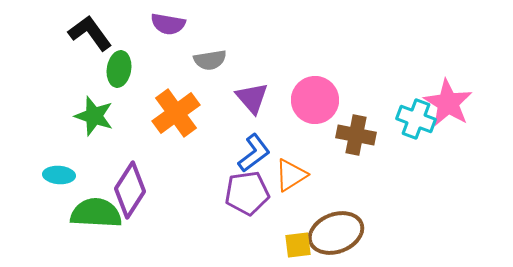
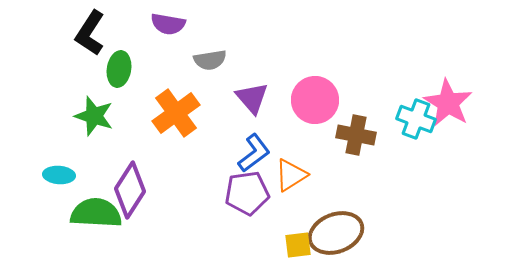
black L-shape: rotated 111 degrees counterclockwise
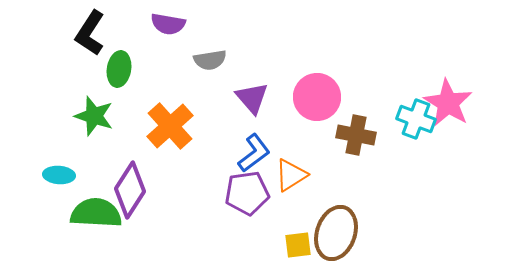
pink circle: moved 2 px right, 3 px up
orange cross: moved 6 px left, 13 px down; rotated 6 degrees counterclockwise
brown ellipse: rotated 50 degrees counterclockwise
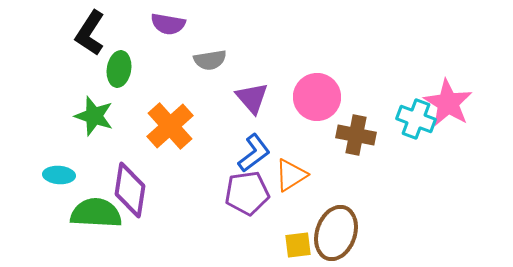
purple diamond: rotated 24 degrees counterclockwise
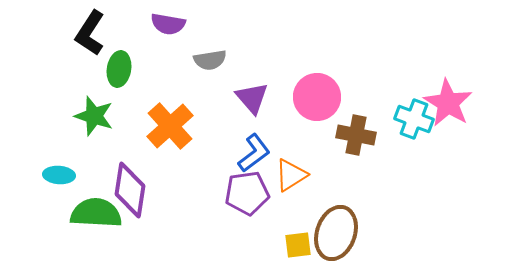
cyan cross: moved 2 px left
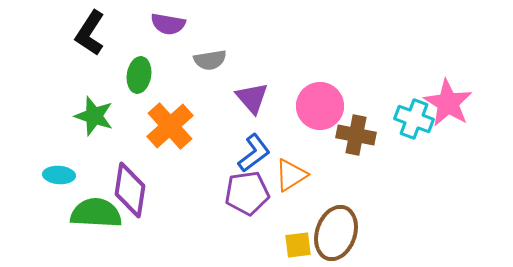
green ellipse: moved 20 px right, 6 px down
pink circle: moved 3 px right, 9 px down
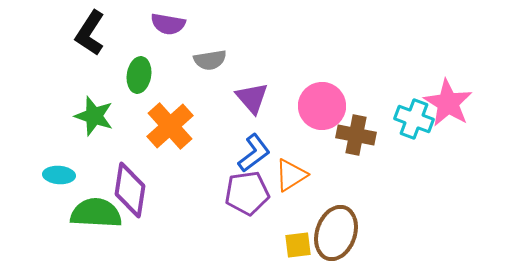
pink circle: moved 2 px right
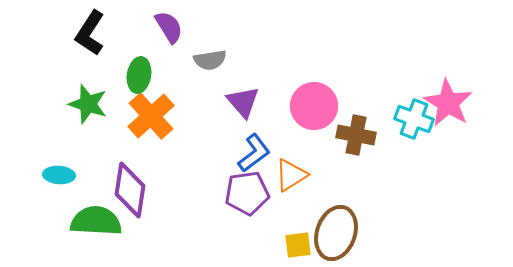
purple semicircle: moved 1 px right, 3 px down; rotated 132 degrees counterclockwise
purple triangle: moved 9 px left, 4 px down
pink circle: moved 8 px left
green star: moved 6 px left, 12 px up
orange cross: moved 19 px left, 10 px up
green semicircle: moved 8 px down
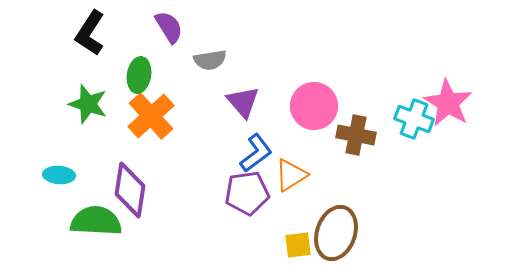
blue L-shape: moved 2 px right
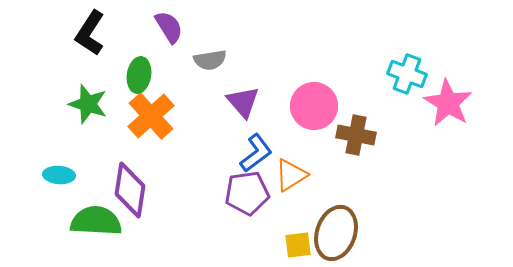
cyan cross: moved 7 px left, 45 px up
